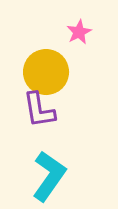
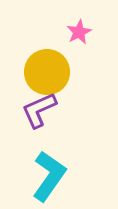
yellow circle: moved 1 px right
purple L-shape: rotated 75 degrees clockwise
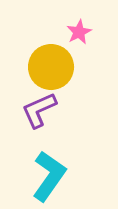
yellow circle: moved 4 px right, 5 px up
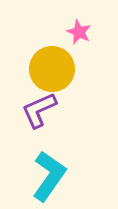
pink star: rotated 20 degrees counterclockwise
yellow circle: moved 1 px right, 2 px down
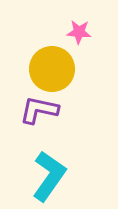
pink star: rotated 20 degrees counterclockwise
purple L-shape: rotated 36 degrees clockwise
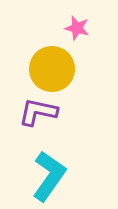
pink star: moved 2 px left, 4 px up; rotated 10 degrees clockwise
purple L-shape: moved 1 px left, 2 px down
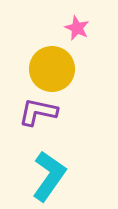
pink star: rotated 10 degrees clockwise
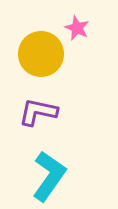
yellow circle: moved 11 px left, 15 px up
